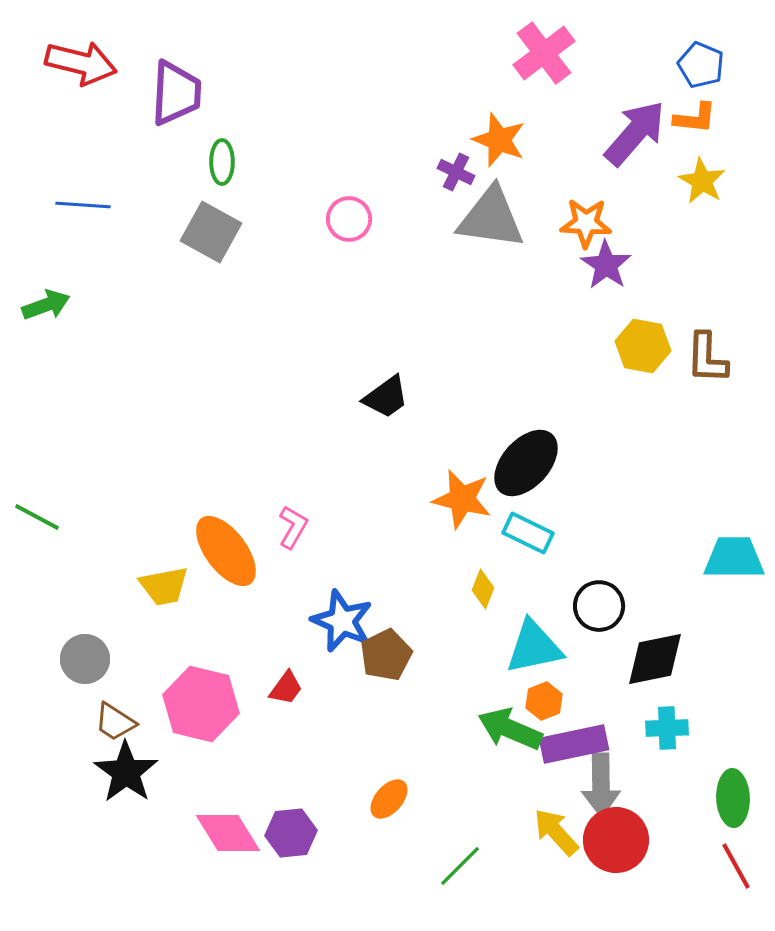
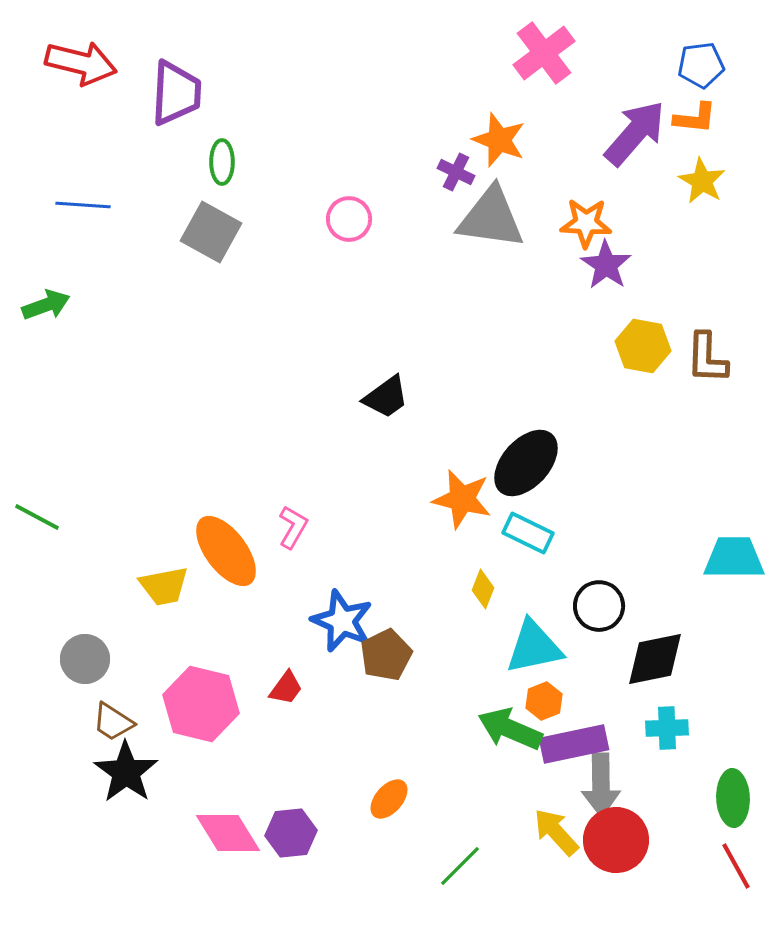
blue pentagon at (701, 65): rotated 30 degrees counterclockwise
brown trapezoid at (115, 722): moved 2 px left
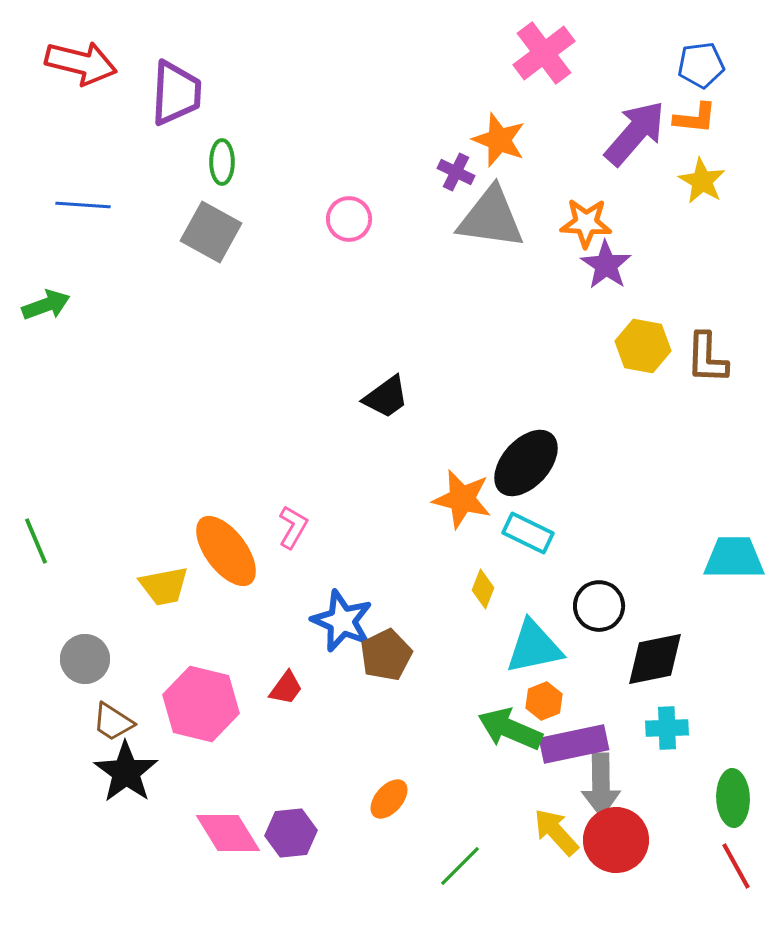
green line at (37, 517): moved 1 px left, 24 px down; rotated 39 degrees clockwise
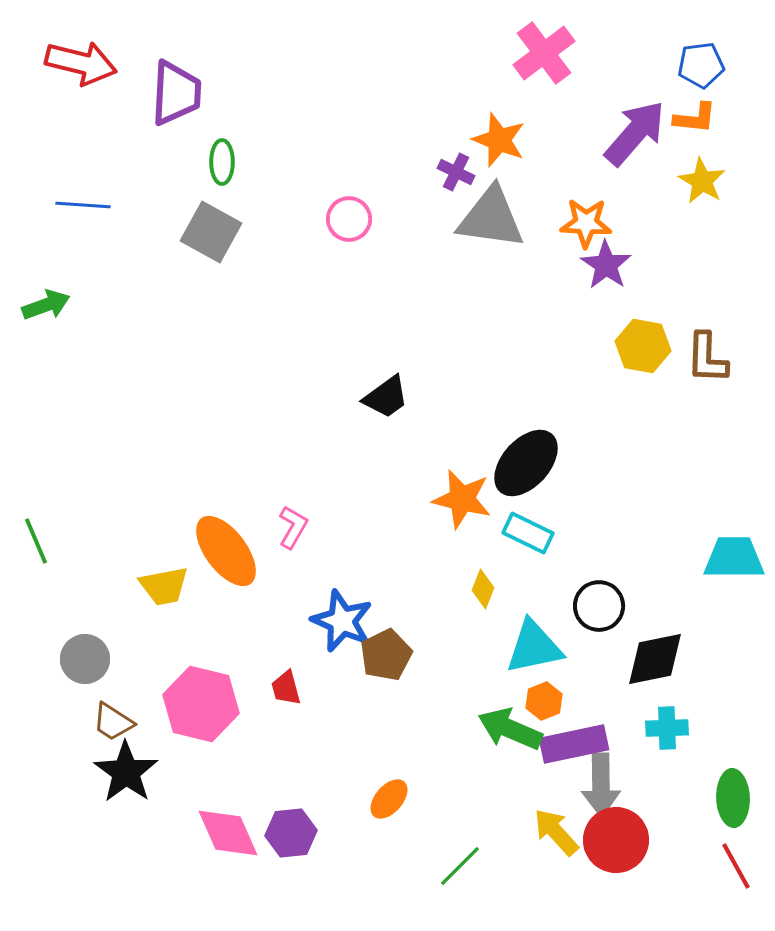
red trapezoid at (286, 688): rotated 129 degrees clockwise
pink diamond at (228, 833): rotated 8 degrees clockwise
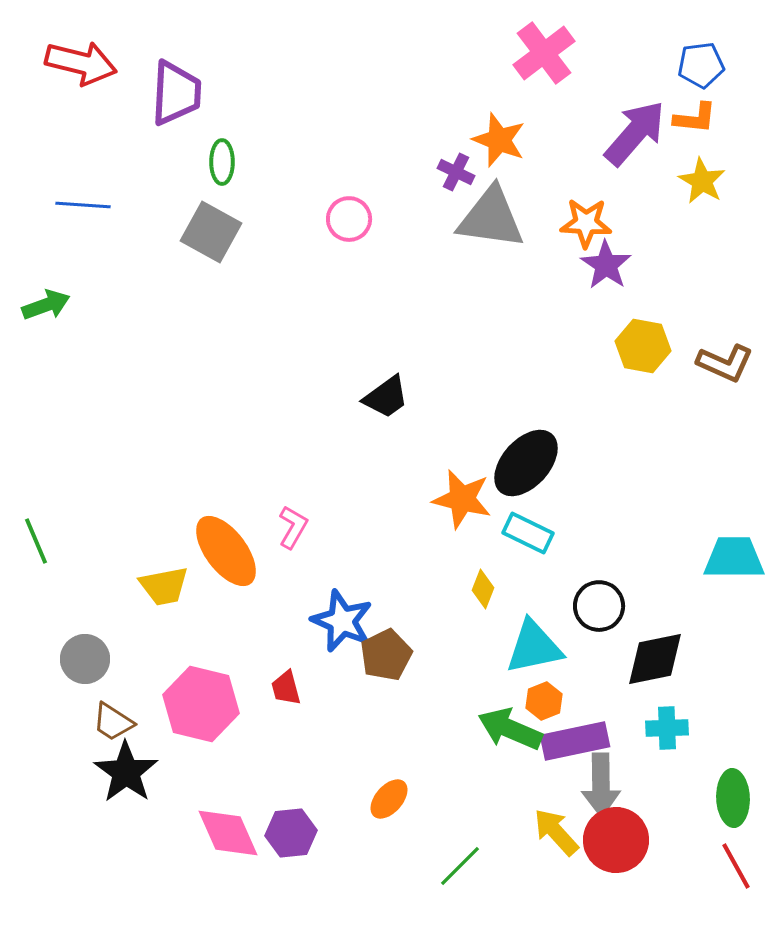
brown L-shape at (707, 358): moved 18 px right, 5 px down; rotated 68 degrees counterclockwise
purple rectangle at (574, 744): moved 1 px right, 3 px up
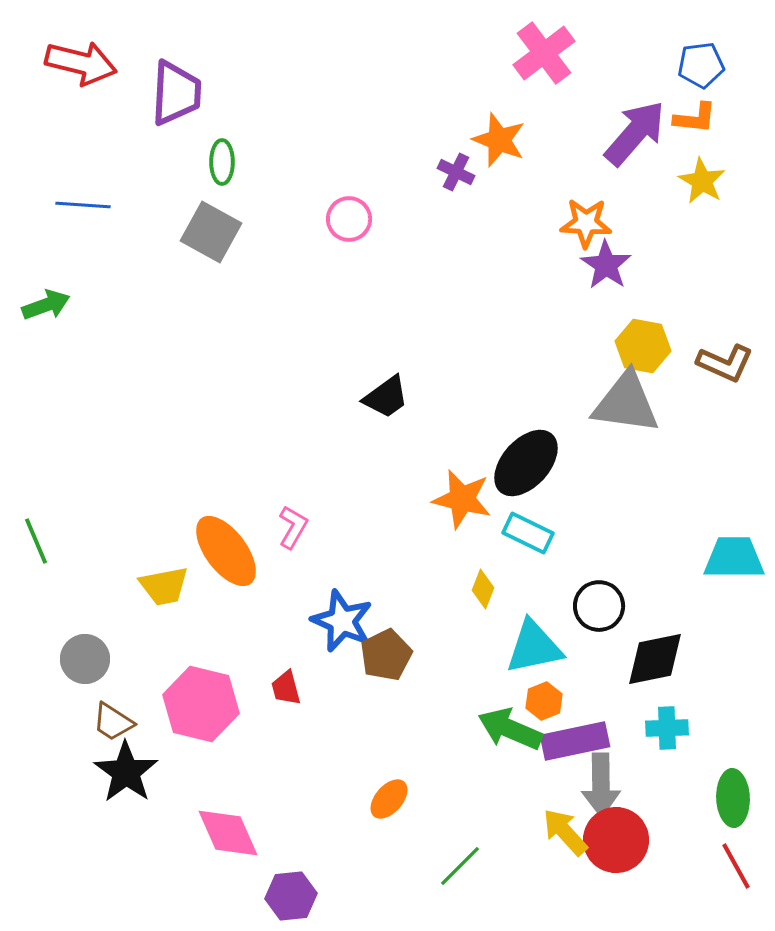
gray triangle at (491, 218): moved 135 px right, 185 px down
yellow arrow at (556, 832): moved 9 px right
purple hexagon at (291, 833): moved 63 px down
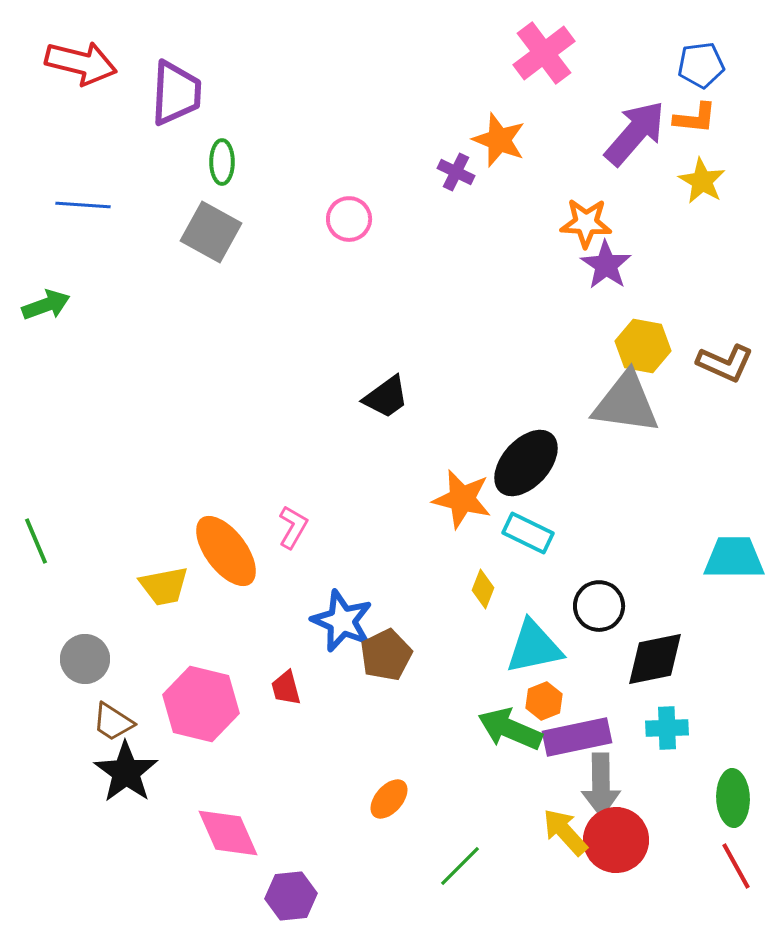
purple rectangle at (575, 741): moved 2 px right, 4 px up
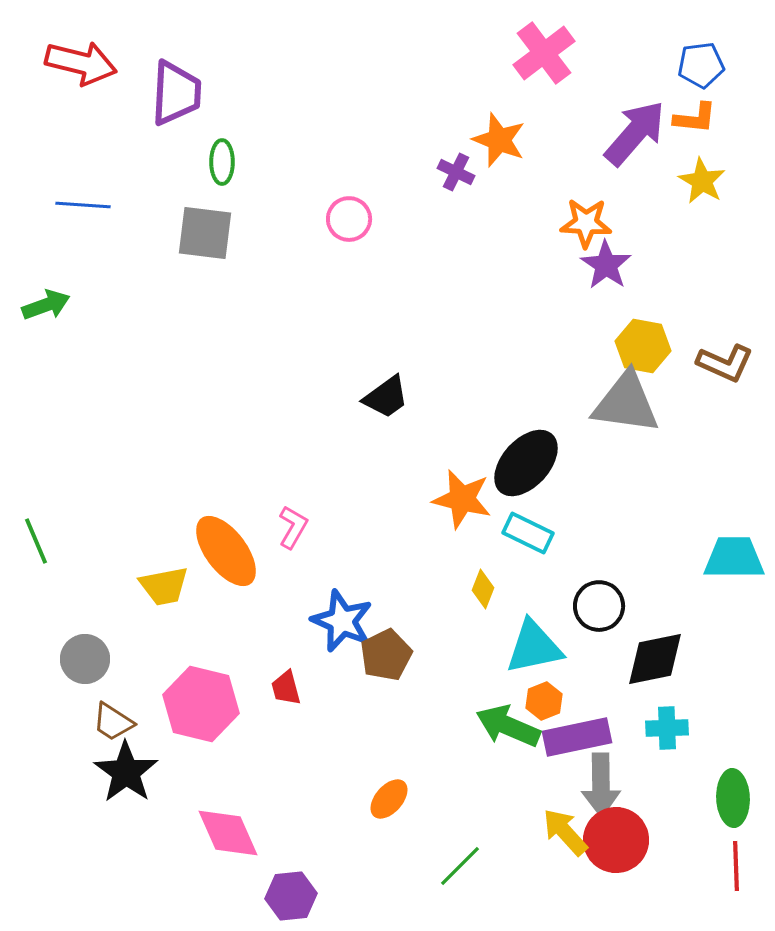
gray square at (211, 232): moved 6 px left, 1 px down; rotated 22 degrees counterclockwise
green arrow at (510, 729): moved 2 px left, 3 px up
red line at (736, 866): rotated 27 degrees clockwise
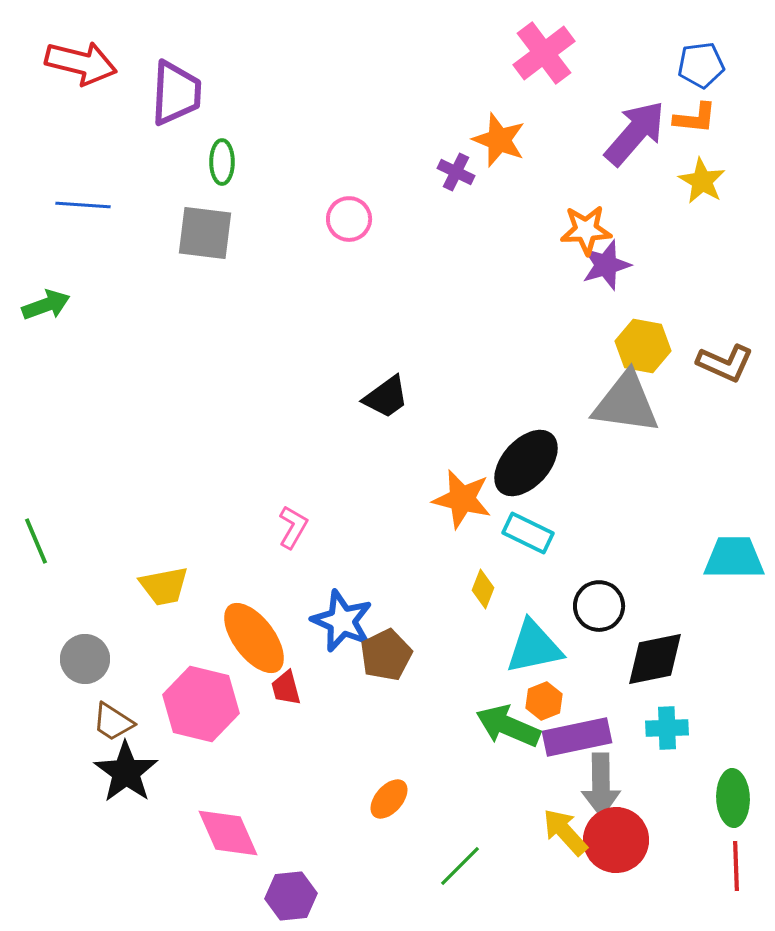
orange star at (586, 223): moved 7 px down; rotated 6 degrees counterclockwise
purple star at (606, 265): rotated 21 degrees clockwise
orange ellipse at (226, 551): moved 28 px right, 87 px down
